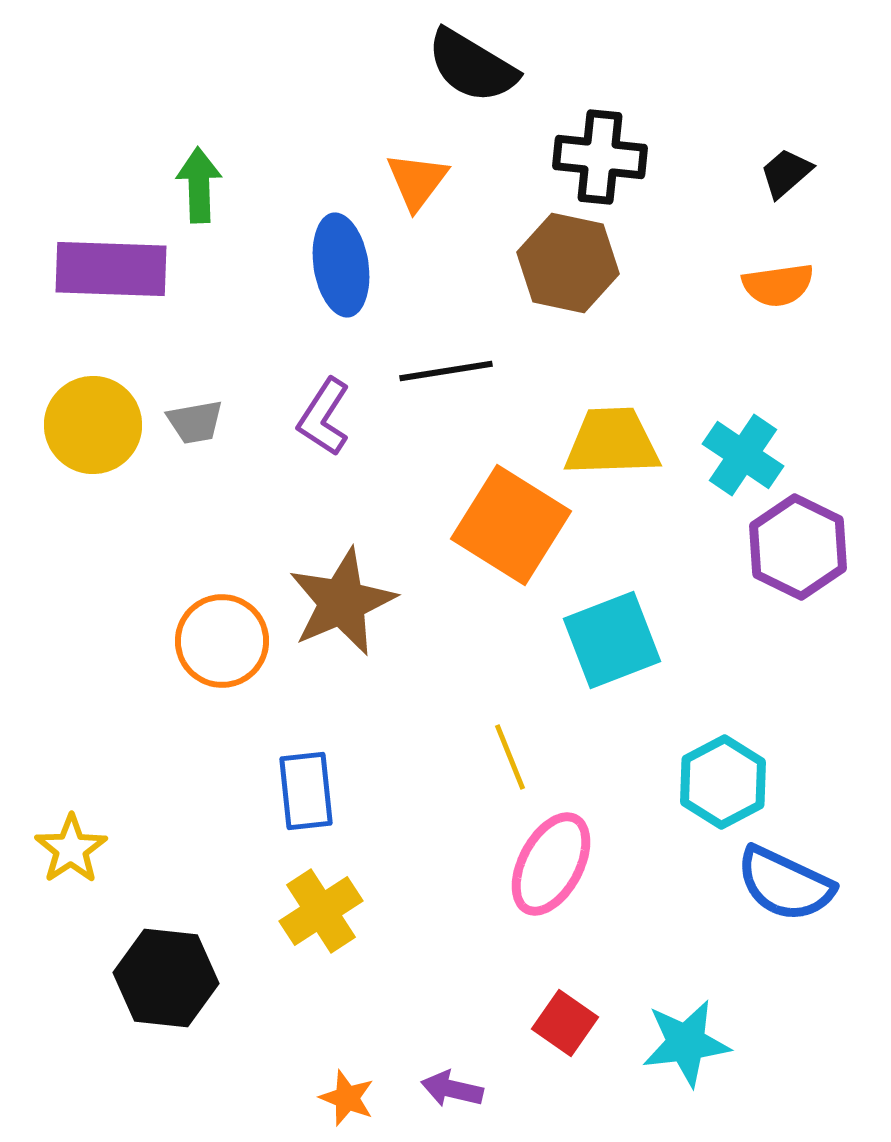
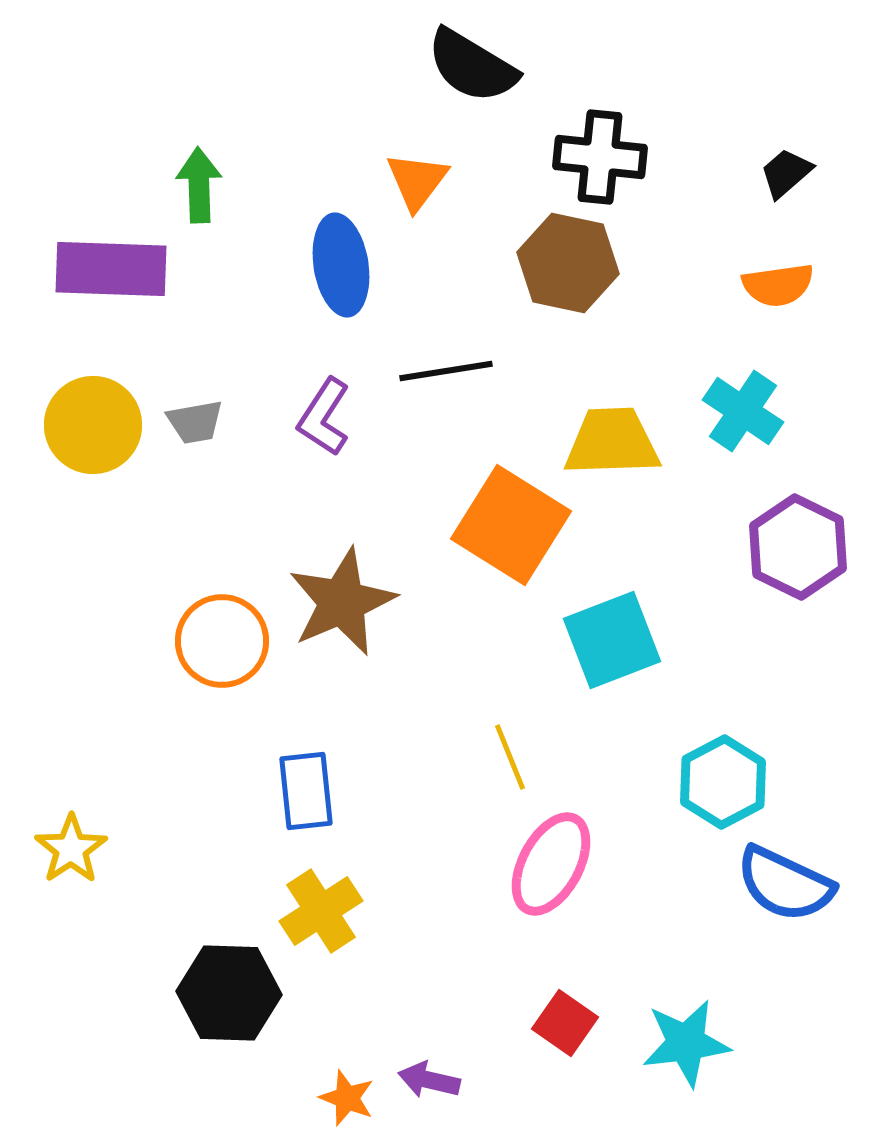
cyan cross: moved 44 px up
black hexagon: moved 63 px right, 15 px down; rotated 4 degrees counterclockwise
purple arrow: moved 23 px left, 9 px up
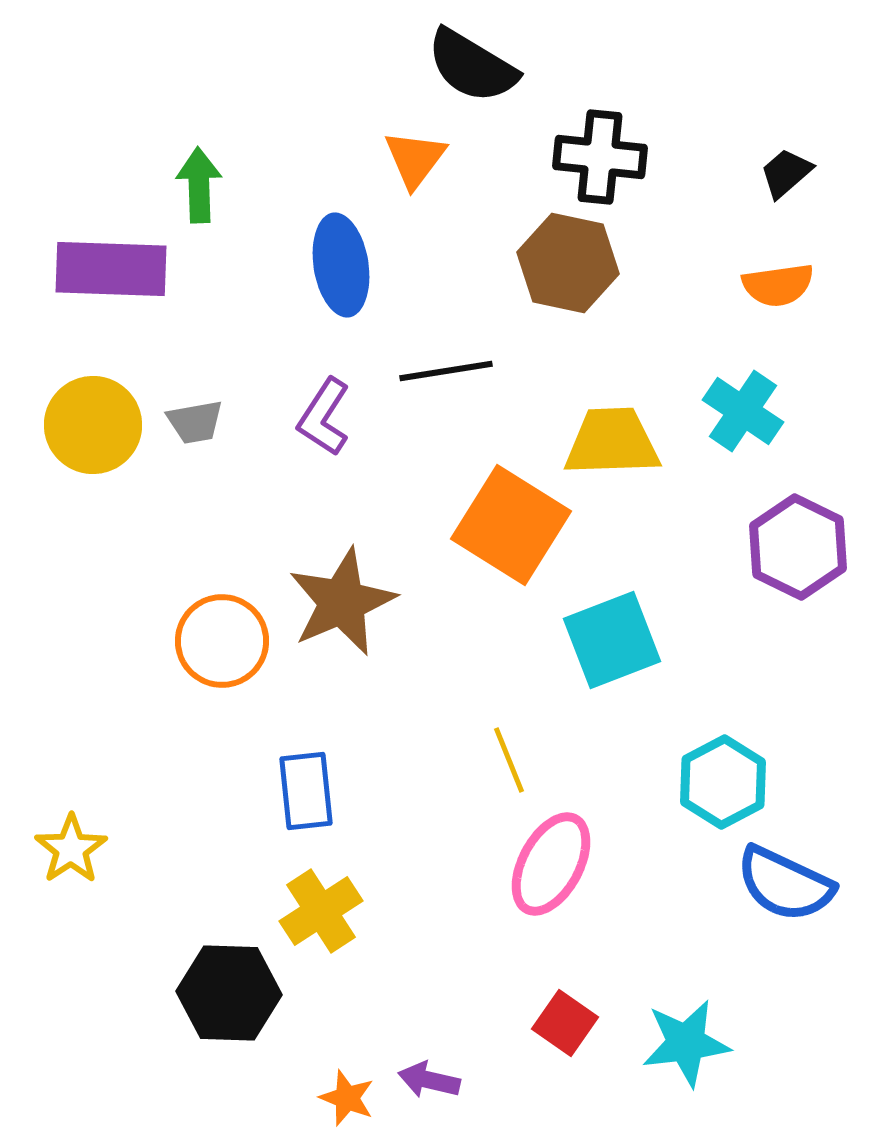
orange triangle: moved 2 px left, 22 px up
yellow line: moved 1 px left, 3 px down
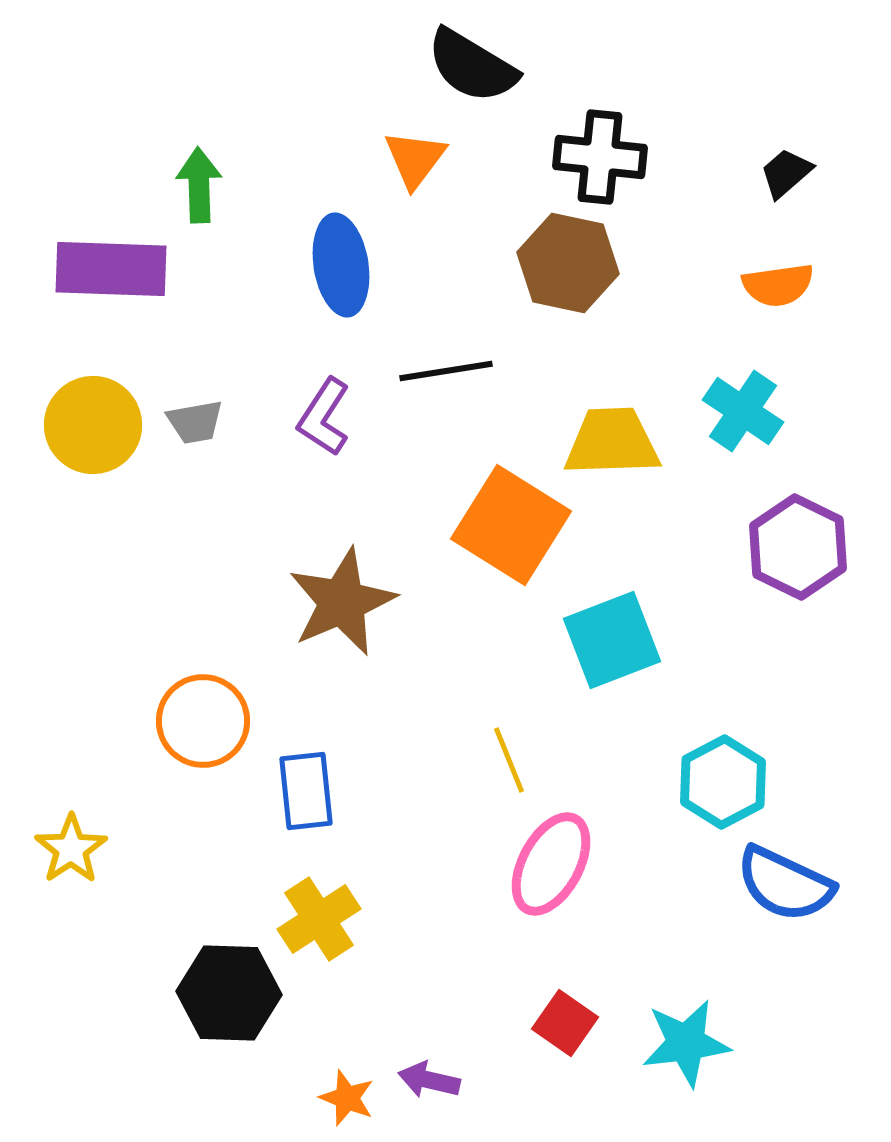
orange circle: moved 19 px left, 80 px down
yellow cross: moved 2 px left, 8 px down
